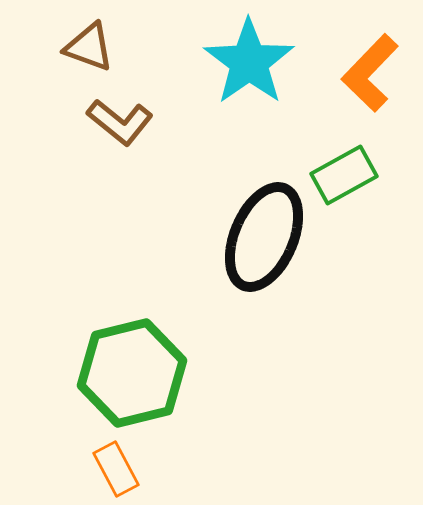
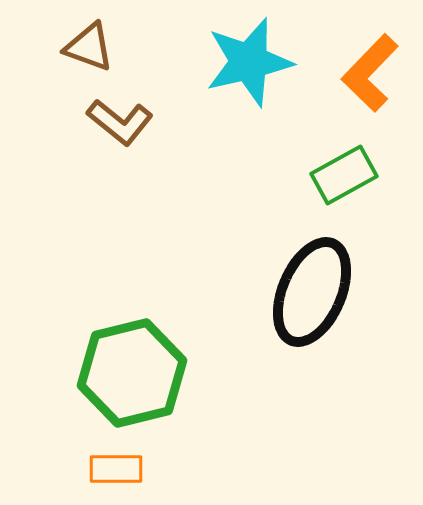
cyan star: rotated 22 degrees clockwise
black ellipse: moved 48 px right, 55 px down
orange rectangle: rotated 62 degrees counterclockwise
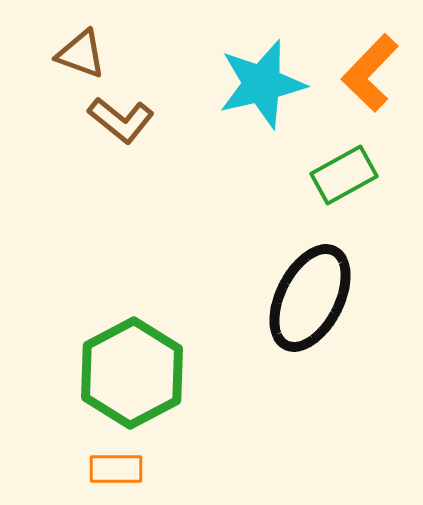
brown triangle: moved 8 px left, 7 px down
cyan star: moved 13 px right, 22 px down
brown L-shape: moved 1 px right, 2 px up
black ellipse: moved 2 px left, 6 px down; rotated 4 degrees clockwise
green hexagon: rotated 14 degrees counterclockwise
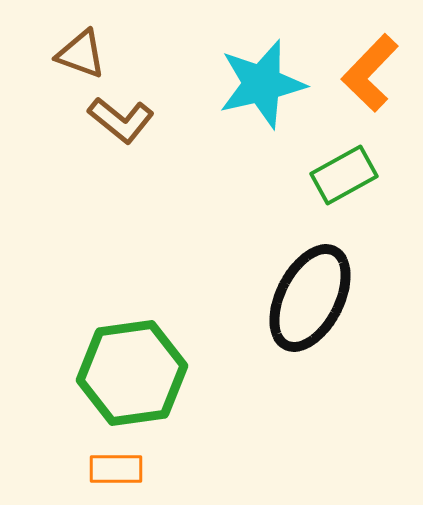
green hexagon: rotated 20 degrees clockwise
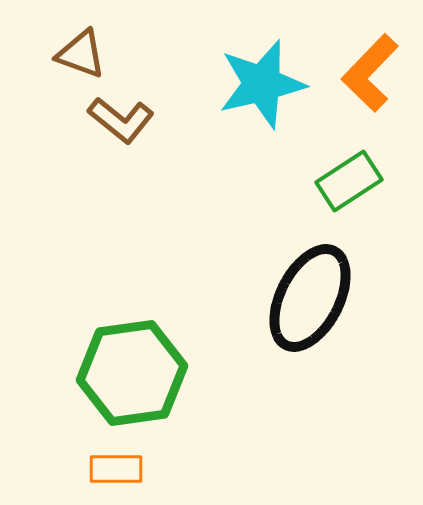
green rectangle: moved 5 px right, 6 px down; rotated 4 degrees counterclockwise
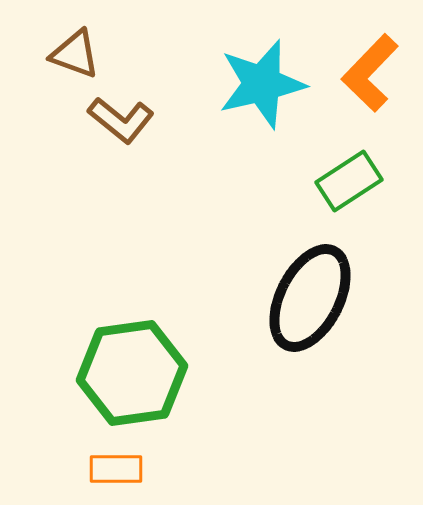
brown triangle: moved 6 px left
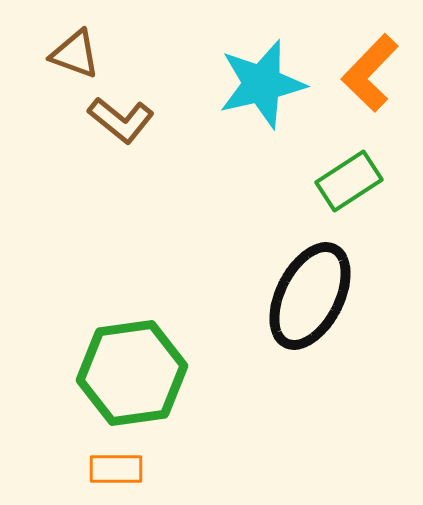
black ellipse: moved 2 px up
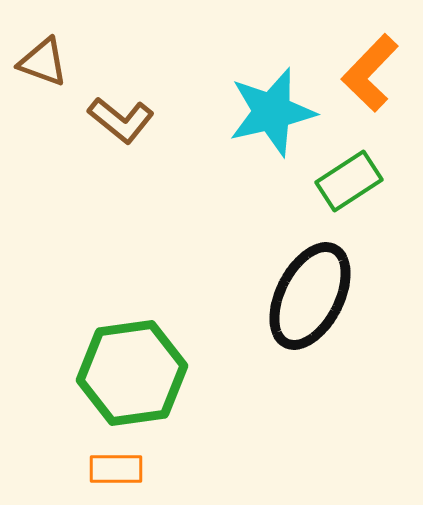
brown triangle: moved 32 px left, 8 px down
cyan star: moved 10 px right, 28 px down
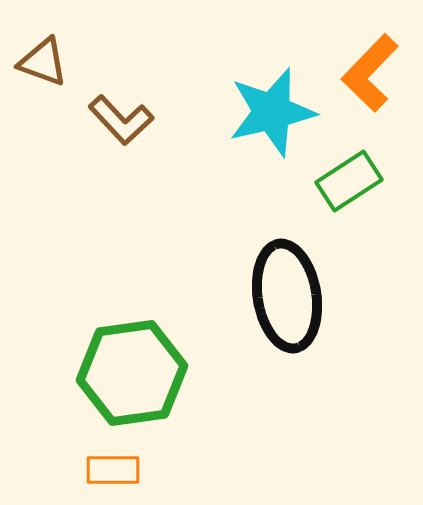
brown L-shape: rotated 8 degrees clockwise
black ellipse: moved 23 px left; rotated 36 degrees counterclockwise
orange rectangle: moved 3 px left, 1 px down
